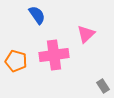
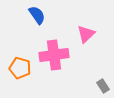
orange pentagon: moved 4 px right, 7 px down
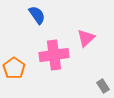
pink triangle: moved 4 px down
orange pentagon: moved 6 px left; rotated 20 degrees clockwise
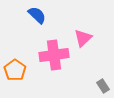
blue semicircle: rotated 12 degrees counterclockwise
pink triangle: moved 3 px left
orange pentagon: moved 1 px right, 2 px down
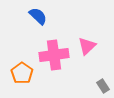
blue semicircle: moved 1 px right, 1 px down
pink triangle: moved 4 px right, 8 px down
orange pentagon: moved 7 px right, 3 px down
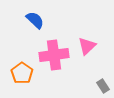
blue semicircle: moved 3 px left, 4 px down
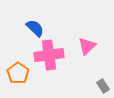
blue semicircle: moved 8 px down
pink cross: moved 5 px left
orange pentagon: moved 4 px left
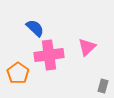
pink triangle: moved 1 px down
gray rectangle: rotated 48 degrees clockwise
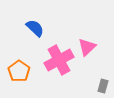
pink cross: moved 10 px right, 5 px down; rotated 20 degrees counterclockwise
orange pentagon: moved 1 px right, 2 px up
